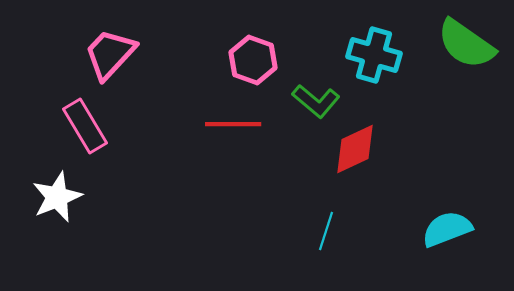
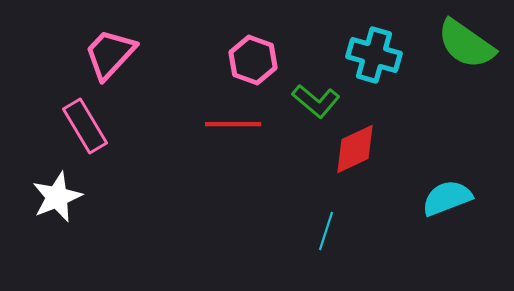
cyan semicircle: moved 31 px up
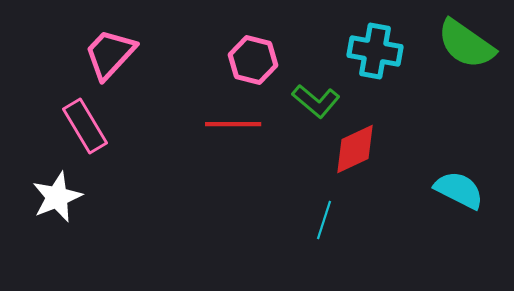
cyan cross: moved 1 px right, 4 px up; rotated 6 degrees counterclockwise
pink hexagon: rotated 6 degrees counterclockwise
cyan semicircle: moved 12 px right, 8 px up; rotated 48 degrees clockwise
cyan line: moved 2 px left, 11 px up
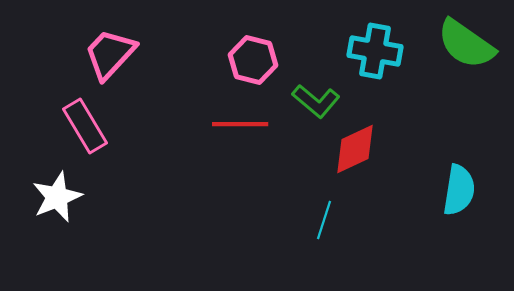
red line: moved 7 px right
cyan semicircle: rotated 72 degrees clockwise
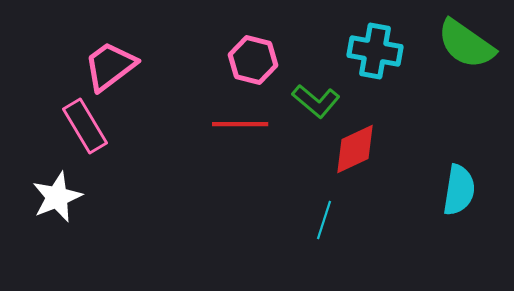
pink trapezoid: moved 12 px down; rotated 10 degrees clockwise
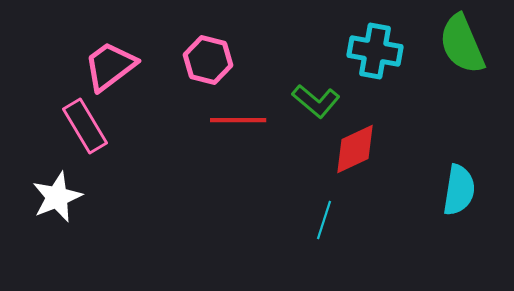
green semicircle: moved 4 px left; rotated 32 degrees clockwise
pink hexagon: moved 45 px left
red line: moved 2 px left, 4 px up
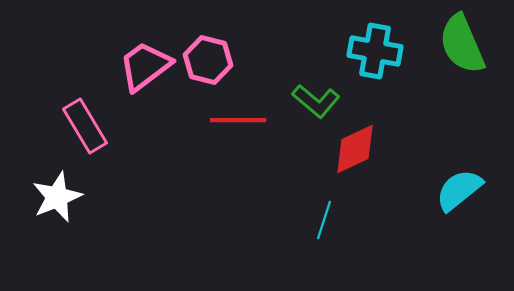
pink trapezoid: moved 35 px right
cyan semicircle: rotated 138 degrees counterclockwise
